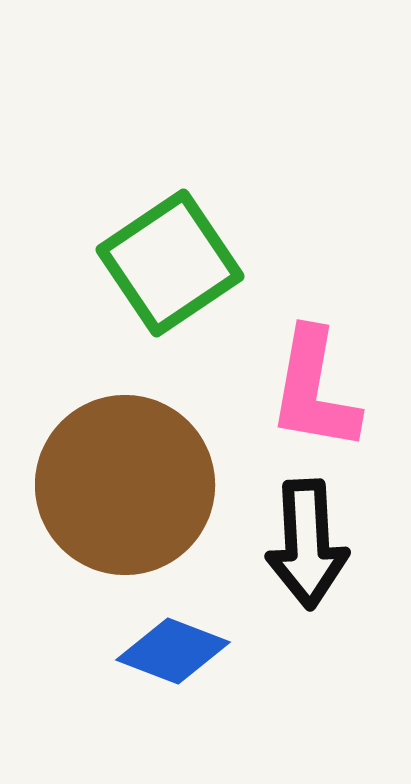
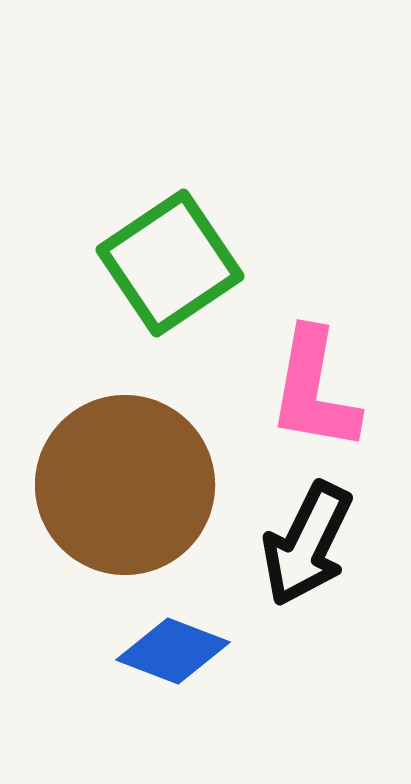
black arrow: rotated 29 degrees clockwise
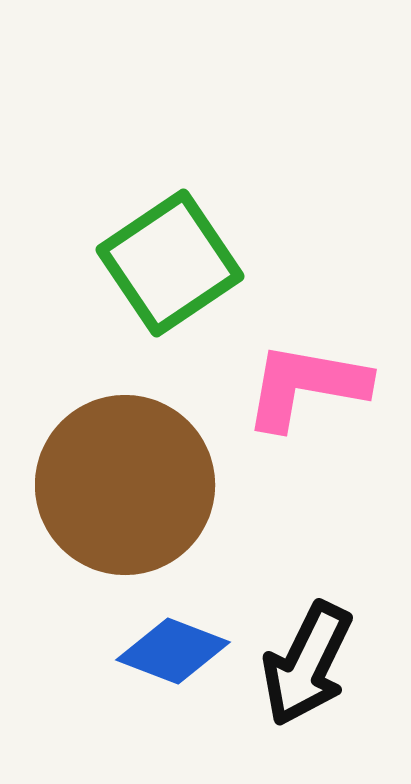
pink L-shape: moved 8 px left, 4 px up; rotated 90 degrees clockwise
black arrow: moved 120 px down
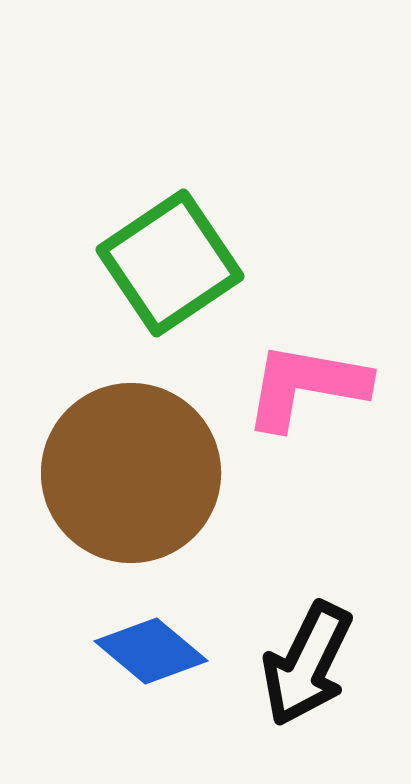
brown circle: moved 6 px right, 12 px up
blue diamond: moved 22 px left; rotated 19 degrees clockwise
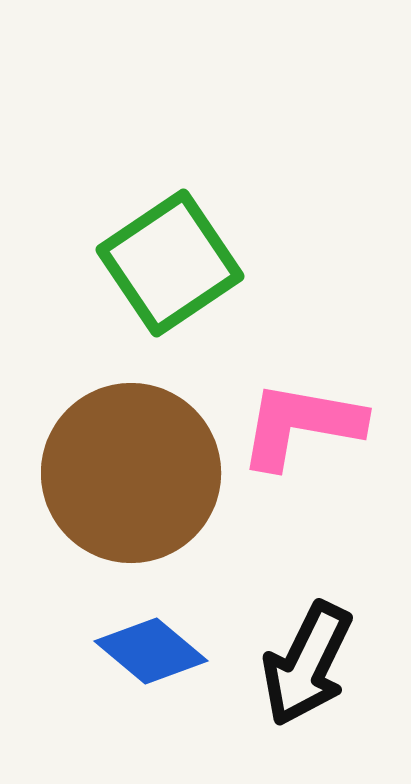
pink L-shape: moved 5 px left, 39 px down
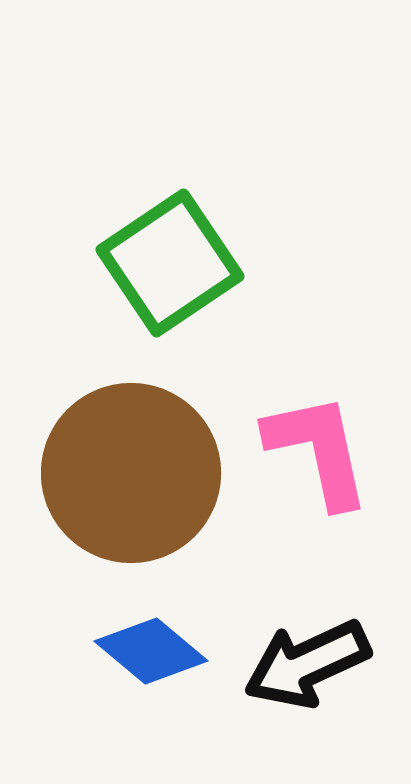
pink L-shape: moved 17 px right, 25 px down; rotated 68 degrees clockwise
black arrow: rotated 39 degrees clockwise
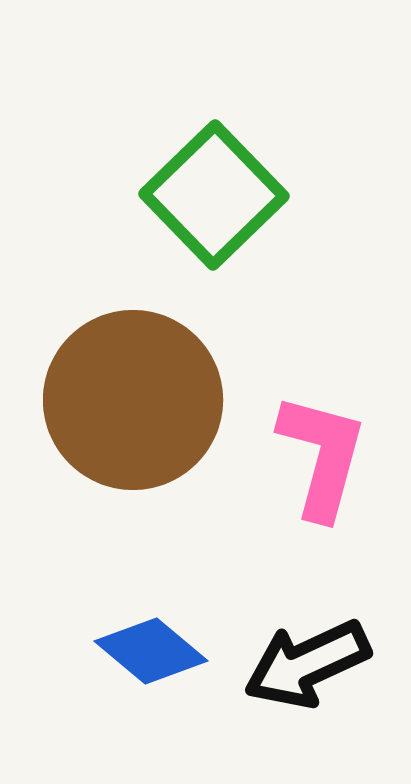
green square: moved 44 px right, 68 px up; rotated 10 degrees counterclockwise
pink L-shape: moved 4 px right, 6 px down; rotated 27 degrees clockwise
brown circle: moved 2 px right, 73 px up
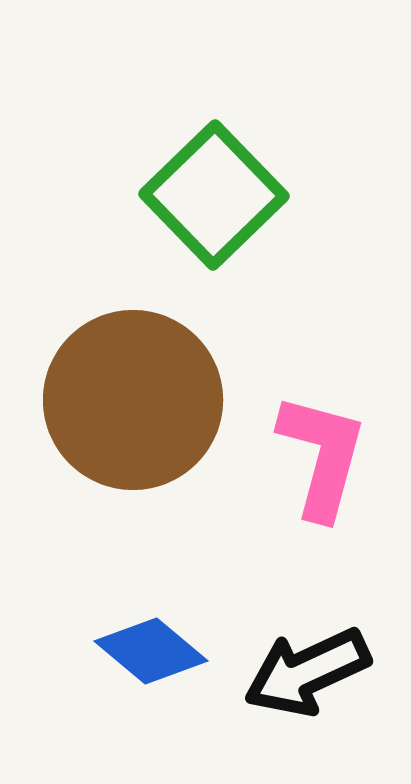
black arrow: moved 8 px down
